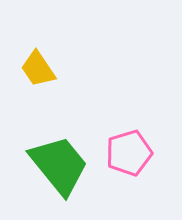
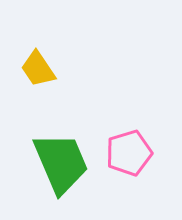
green trapezoid: moved 2 px right, 2 px up; rotated 16 degrees clockwise
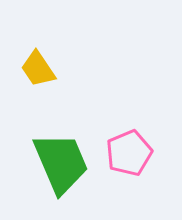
pink pentagon: rotated 6 degrees counterclockwise
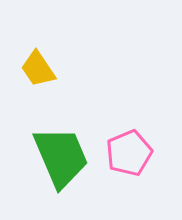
green trapezoid: moved 6 px up
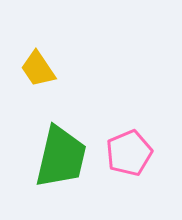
green trapezoid: rotated 36 degrees clockwise
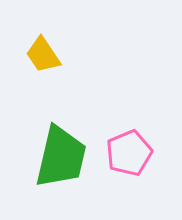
yellow trapezoid: moved 5 px right, 14 px up
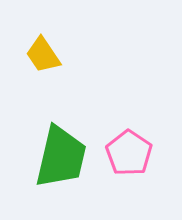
pink pentagon: rotated 15 degrees counterclockwise
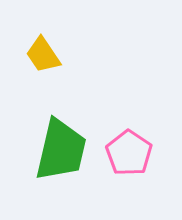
green trapezoid: moved 7 px up
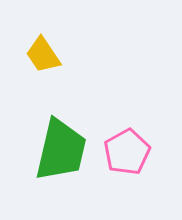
pink pentagon: moved 2 px left, 1 px up; rotated 9 degrees clockwise
